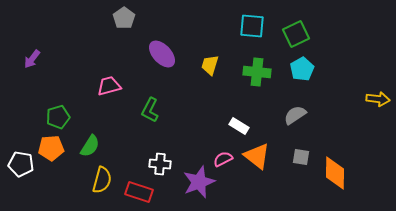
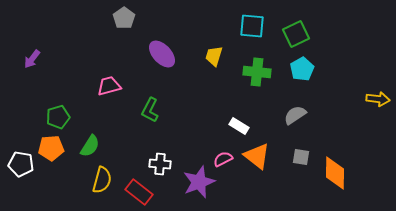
yellow trapezoid: moved 4 px right, 9 px up
red rectangle: rotated 20 degrees clockwise
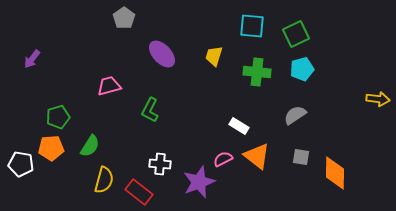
cyan pentagon: rotated 15 degrees clockwise
yellow semicircle: moved 2 px right
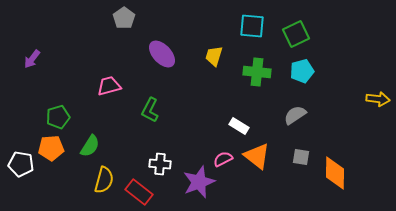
cyan pentagon: moved 2 px down
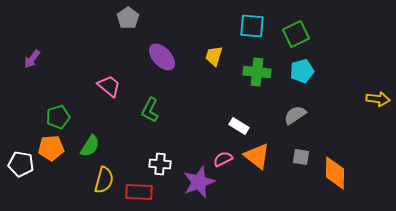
gray pentagon: moved 4 px right
purple ellipse: moved 3 px down
pink trapezoid: rotated 55 degrees clockwise
red rectangle: rotated 36 degrees counterclockwise
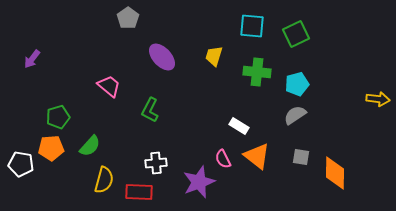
cyan pentagon: moved 5 px left, 13 px down
green semicircle: rotated 10 degrees clockwise
pink semicircle: rotated 90 degrees counterclockwise
white cross: moved 4 px left, 1 px up; rotated 10 degrees counterclockwise
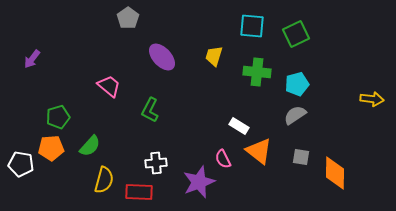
yellow arrow: moved 6 px left
orange triangle: moved 2 px right, 5 px up
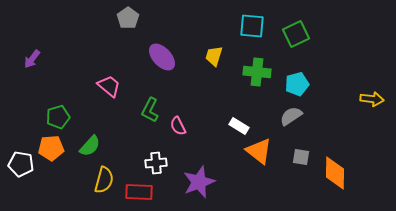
gray semicircle: moved 4 px left, 1 px down
pink semicircle: moved 45 px left, 33 px up
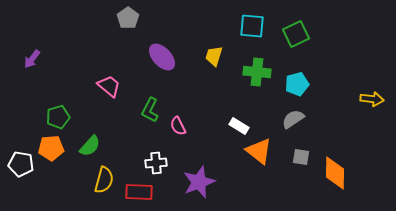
gray semicircle: moved 2 px right, 3 px down
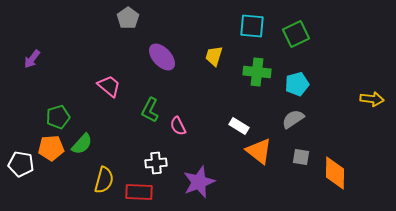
green semicircle: moved 8 px left, 2 px up
